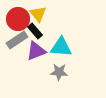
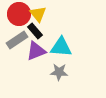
red circle: moved 1 px right, 5 px up
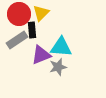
yellow triangle: moved 3 px right, 1 px up; rotated 24 degrees clockwise
black rectangle: moved 3 px left, 1 px up; rotated 35 degrees clockwise
purple triangle: moved 5 px right, 4 px down
gray star: moved 1 px left, 5 px up; rotated 18 degrees counterclockwise
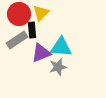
purple triangle: moved 2 px up
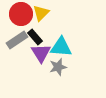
red circle: moved 2 px right
black rectangle: moved 3 px right, 7 px down; rotated 35 degrees counterclockwise
purple triangle: rotated 40 degrees counterclockwise
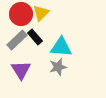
gray rectangle: rotated 10 degrees counterclockwise
purple triangle: moved 20 px left, 17 px down
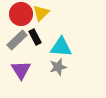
black rectangle: rotated 14 degrees clockwise
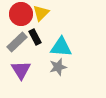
gray rectangle: moved 2 px down
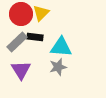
black rectangle: rotated 56 degrees counterclockwise
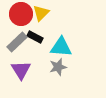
black rectangle: rotated 21 degrees clockwise
